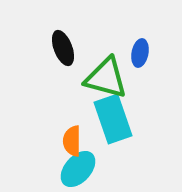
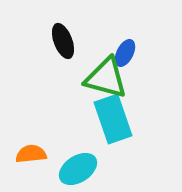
black ellipse: moved 7 px up
blue ellipse: moved 15 px left; rotated 16 degrees clockwise
orange semicircle: moved 41 px left, 13 px down; rotated 84 degrees clockwise
cyan ellipse: rotated 15 degrees clockwise
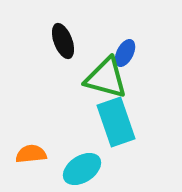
cyan rectangle: moved 3 px right, 3 px down
cyan ellipse: moved 4 px right
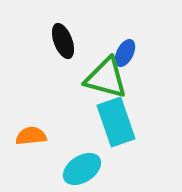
orange semicircle: moved 18 px up
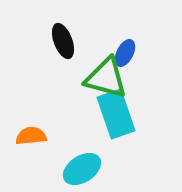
cyan rectangle: moved 8 px up
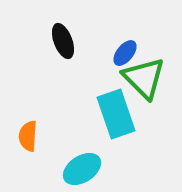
blue ellipse: rotated 12 degrees clockwise
green triangle: moved 38 px right; rotated 30 degrees clockwise
orange semicircle: moved 3 px left; rotated 80 degrees counterclockwise
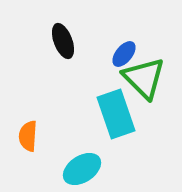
blue ellipse: moved 1 px left, 1 px down
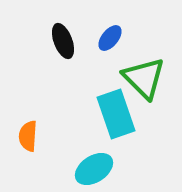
blue ellipse: moved 14 px left, 16 px up
cyan ellipse: moved 12 px right
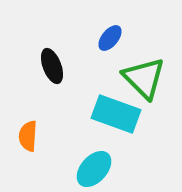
black ellipse: moved 11 px left, 25 px down
cyan rectangle: rotated 51 degrees counterclockwise
cyan ellipse: rotated 15 degrees counterclockwise
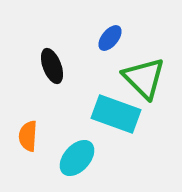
cyan ellipse: moved 17 px left, 11 px up
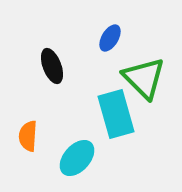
blue ellipse: rotated 8 degrees counterclockwise
cyan rectangle: rotated 54 degrees clockwise
